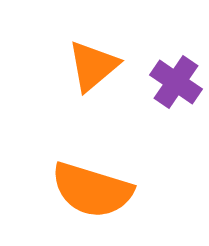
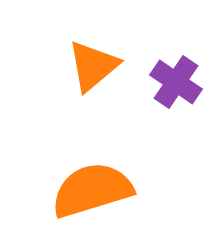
orange semicircle: rotated 146 degrees clockwise
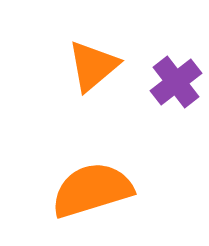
purple cross: rotated 18 degrees clockwise
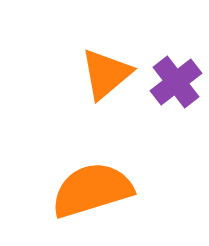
orange triangle: moved 13 px right, 8 px down
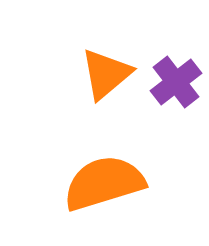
orange semicircle: moved 12 px right, 7 px up
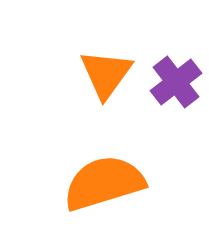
orange triangle: rotated 14 degrees counterclockwise
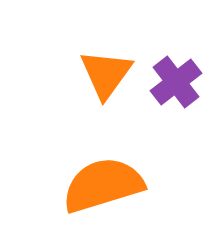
orange semicircle: moved 1 px left, 2 px down
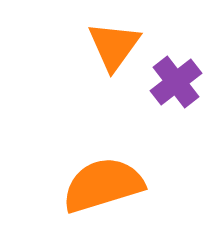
orange triangle: moved 8 px right, 28 px up
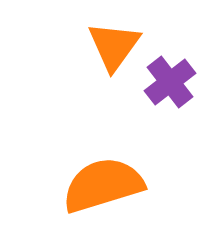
purple cross: moved 6 px left
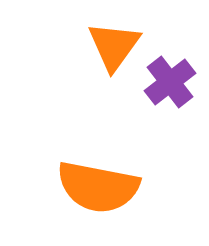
orange semicircle: moved 5 px left, 2 px down; rotated 152 degrees counterclockwise
